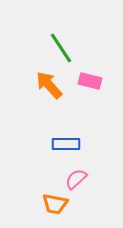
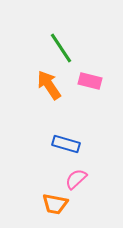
orange arrow: rotated 8 degrees clockwise
blue rectangle: rotated 16 degrees clockwise
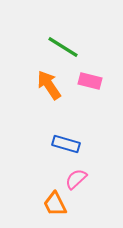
green line: moved 2 px right, 1 px up; rotated 24 degrees counterclockwise
orange trapezoid: rotated 52 degrees clockwise
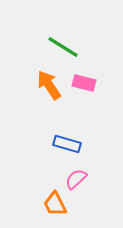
pink rectangle: moved 6 px left, 2 px down
blue rectangle: moved 1 px right
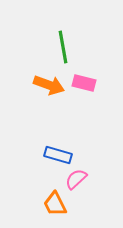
green line: rotated 48 degrees clockwise
orange arrow: rotated 144 degrees clockwise
blue rectangle: moved 9 px left, 11 px down
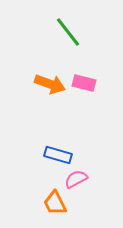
green line: moved 5 px right, 15 px up; rotated 28 degrees counterclockwise
orange arrow: moved 1 px right, 1 px up
pink semicircle: rotated 15 degrees clockwise
orange trapezoid: moved 1 px up
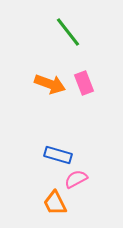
pink rectangle: rotated 55 degrees clockwise
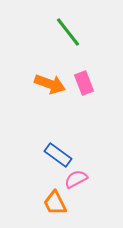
blue rectangle: rotated 20 degrees clockwise
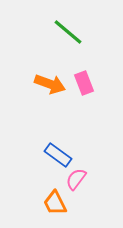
green line: rotated 12 degrees counterclockwise
pink semicircle: rotated 25 degrees counterclockwise
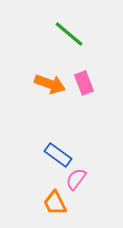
green line: moved 1 px right, 2 px down
